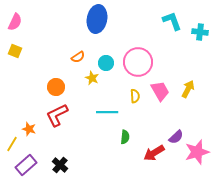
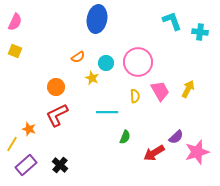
green semicircle: rotated 16 degrees clockwise
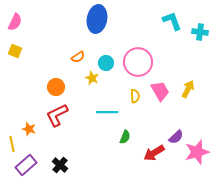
yellow line: rotated 42 degrees counterclockwise
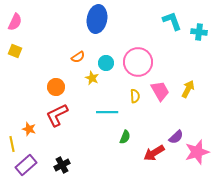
cyan cross: moved 1 px left
black cross: moved 2 px right; rotated 21 degrees clockwise
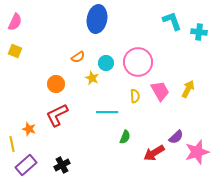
orange circle: moved 3 px up
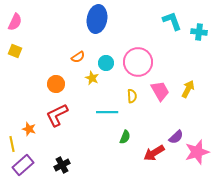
yellow semicircle: moved 3 px left
purple rectangle: moved 3 px left
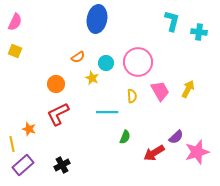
cyan L-shape: rotated 35 degrees clockwise
red L-shape: moved 1 px right, 1 px up
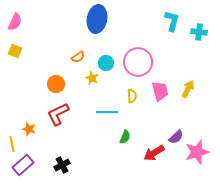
pink trapezoid: rotated 15 degrees clockwise
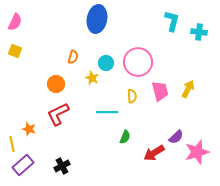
orange semicircle: moved 5 px left; rotated 40 degrees counterclockwise
black cross: moved 1 px down
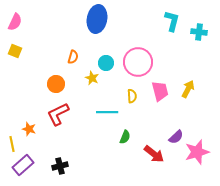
red arrow: moved 1 px down; rotated 110 degrees counterclockwise
black cross: moved 2 px left; rotated 14 degrees clockwise
